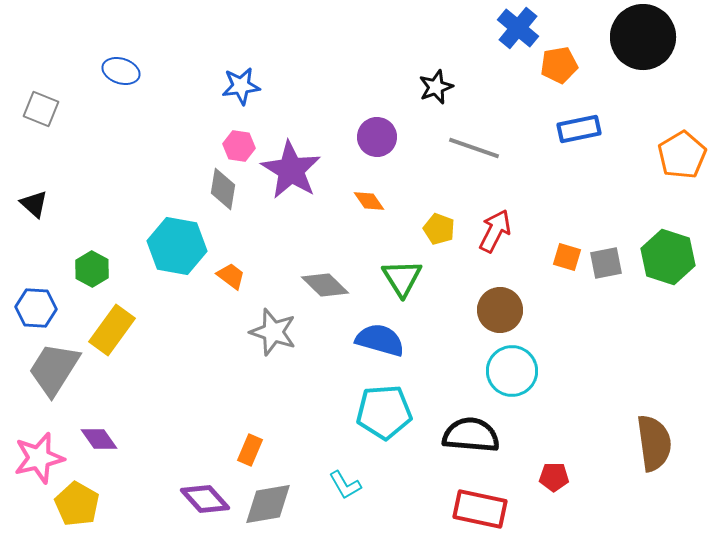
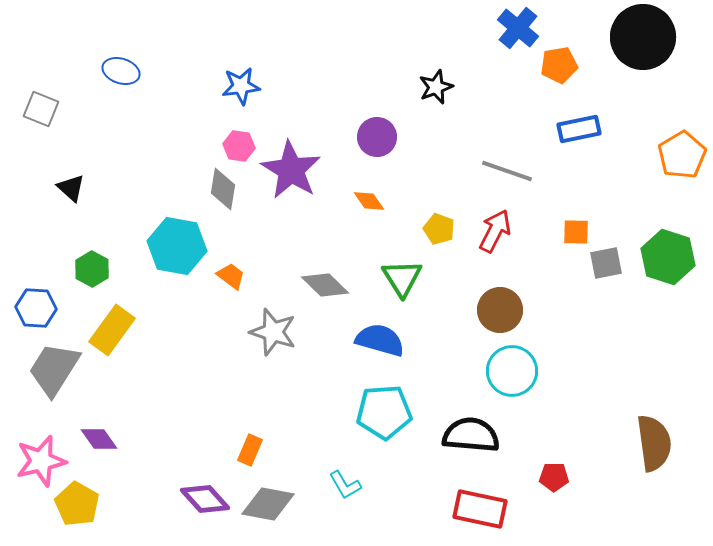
gray line at (474, 148): moved 33 px right, 23 px down
black triangle at (34, 204): moved 37 px right, 16 px up
orange square at (567, 257): moved 9 px right, 25 px up; rotated 16 degrees counterclockwise
pink star at (39, 458): moved 2 px right, 3 px down
gray diamond at (268, 504): rotated 20 degrees clockwise
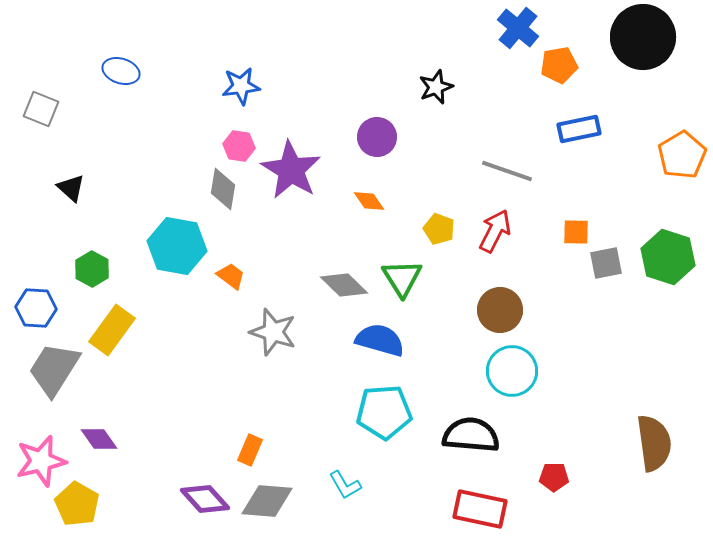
gray diamond at (325, 285): moved 19 px right
gray diamond at (268, 504): moved 1 px left, 3 px up; rotated 6 degrees counterclockwise
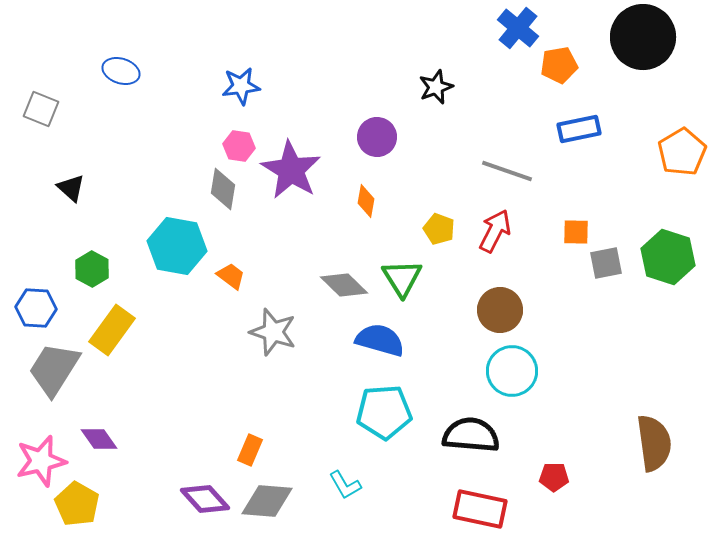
orange pentagon at (682, 155): moved 3 px up
orange diamond at (369, 201): moved 3 px left; rotated 44 degrees clockwise
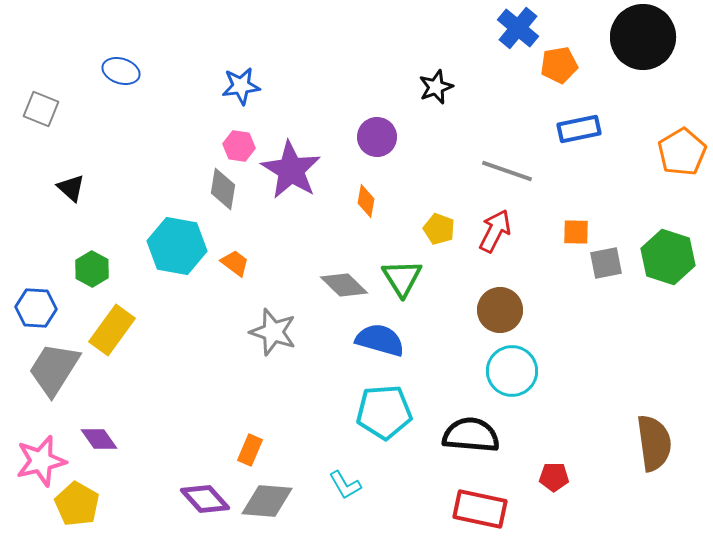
orange trapezoid at (231, 276): moved 4 px right, 13 px up
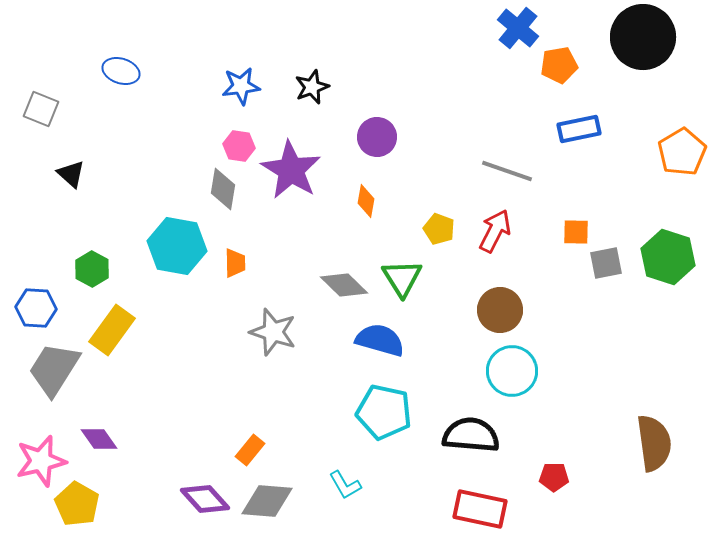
black star at (436, 87): moved 124 px left
black triangle at (71, 188): moved 14 px up
orange trapezoid at (235, 263): rotated 52 degrees clockwise
cyan pentagon at (384, 412): rotated 16 degrees clockwise
orange rectangle at (250, 450): rotated 16 degrees clockwise
